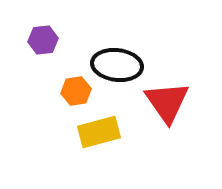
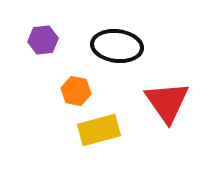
black ellipse: moved 19 px up
orange hexagon: rotated 20 degrees clockwise
yellow rectangle: moved 2 px up
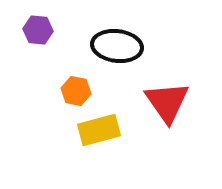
purple hexagon: moved 5 px left, 10 px up; rotated 12 degrees clockwise
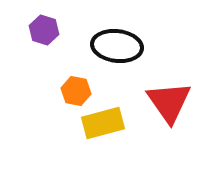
purple hexagon: moved 6 px right; rotated 12 degrees clockwise
red triangle: moved 2 px right
yellow rectangle: moved 4 px right, 7 px up
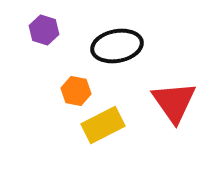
black ellipse: rotated 18 degrees counterclockwise
red triangle: moved 5 px right
yellow rectangle: moved 2 px down; rotated 12 degrees counterclockwise
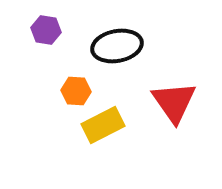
purple hexagon: moved 2 px right; rotated 8 degrees counterclockwise
orange hexagon: rotated 8 degrees counterclockwise
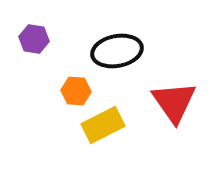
purple hexagon: moved 12 px left, 9 px down
black ellipse: moved 5 px down
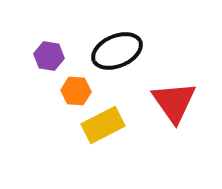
purple hexagon: moved 15 px right, 17 px down
black ellipse: rotated 12 degrees counterclockwise
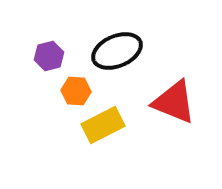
purple hexagon: rotated 24 degrees counterclockwise
red triangle: rotated 33 degrees counterclockwise
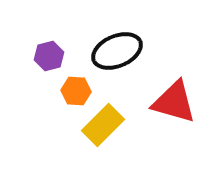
red triangle: rotated 6 degrees counterclockwise
yellow rectangle: rotated 18 degrees counterclockwise
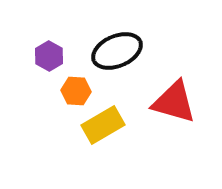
purple hexagon: rotated 16 degrees counterclockwise
yellow rectangle: rotated 15 degrees clockwise
